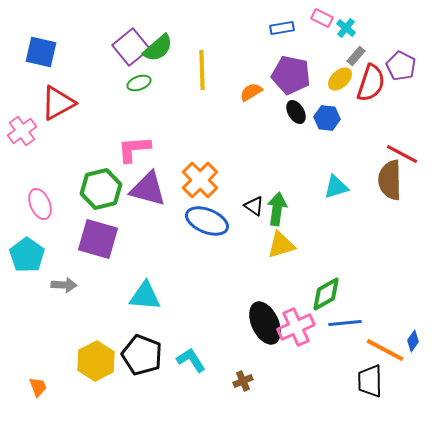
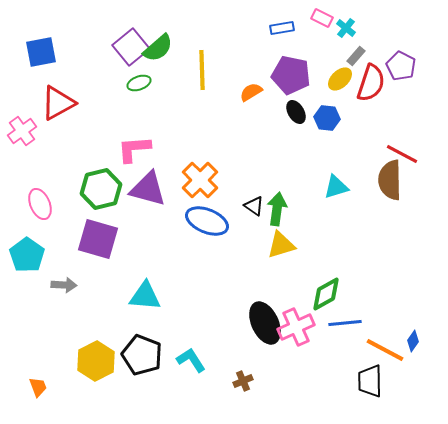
blue square at (41, 52): rotated 24 degrees counterclockwise
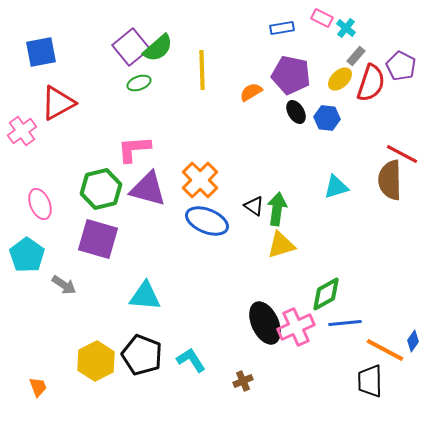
gray arrow at (64, 285): rotated 30 degrees clockwise
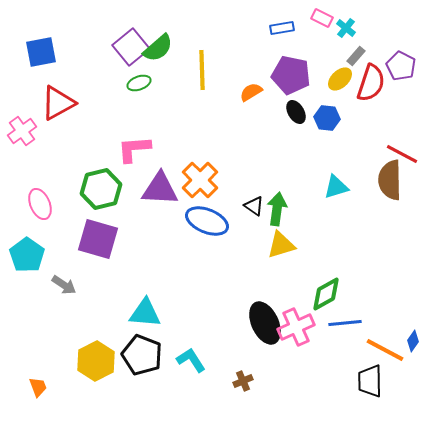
purple triangle at (148, 189): moved 12 px right; rotated 12 degrees counterclockwise
cyan triangle at (145, 296): moved 17 px down
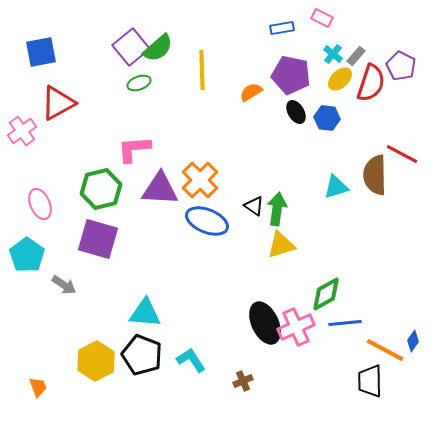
cyan cross at (346, 28): moved 13 px left, 26 px down
brown semicircle at (390, 180): moved 15 px left, 5 px up
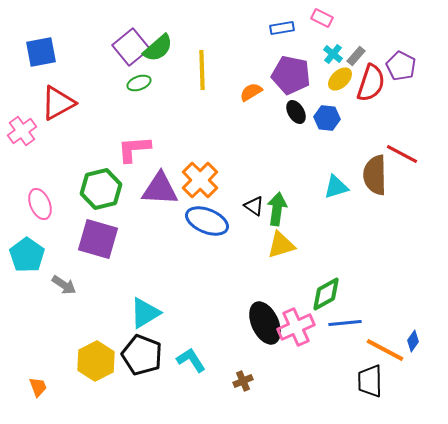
cyan triangle at (145, 313): rotated 36 degrees counterclockwise
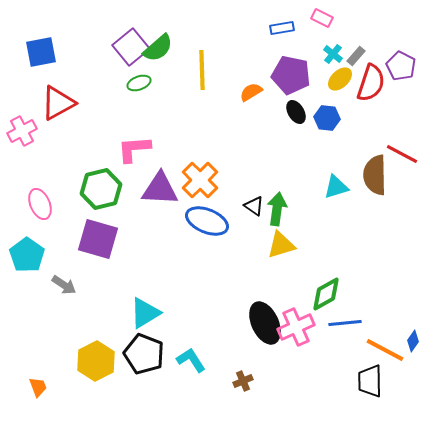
pink cross at (22, 131): rotated 8 degrees clockwise
black pentagon at (142, 355): moved 2 px right, 1 px up
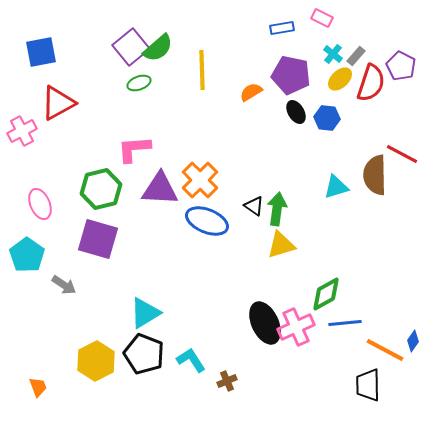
brown cross at (243, 381): moved 16 px left
black trapezoid at (370, 381): moved 2 px left, 4 px down
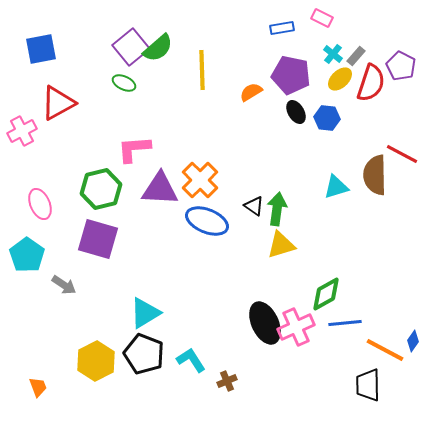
blue square at (41, 52): moved 3 px up
green ellipse at (139, 83): moved 15 px left; rotated 45 degrees clockwise
